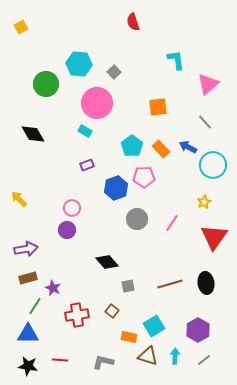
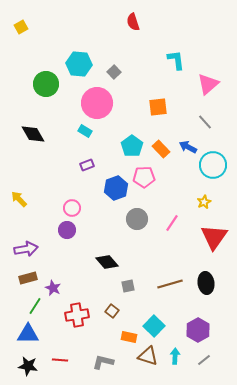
cyan square at (154, 326): rotated 15 degrees counterclockwise
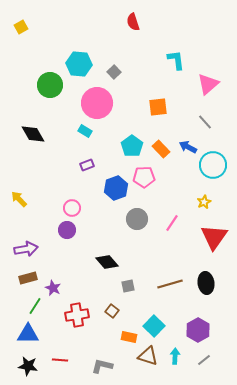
green circle at (46, 84): moved 4 px right, 1 px down
gray L-shape at (103, 362): moved 1 px left, 4 px down
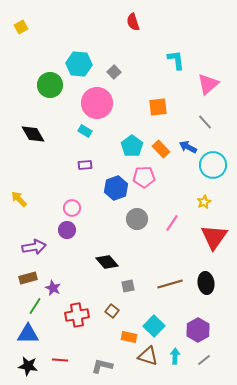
purple rectangle at (87, 165): moved 2 px left; rotated 16 degrees clockwise
purple arrow at (26, 249): moved 8 px right, 2 px up
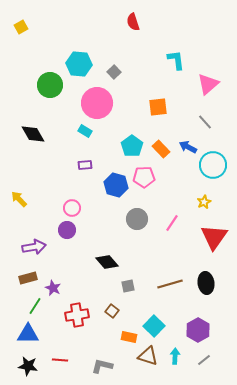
blue hexagon at (116, 188): moved 3 px up; rotated 25 degrees counterclockwise
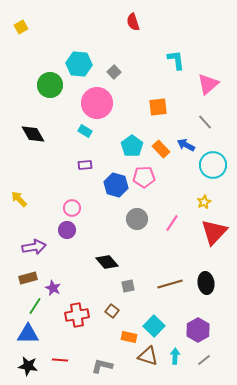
blue arrow at (188, 147): moved 2 px left, 2 px up
red triangle at (214, 237): moved 5 px up; rotated 8 degrees clockwise
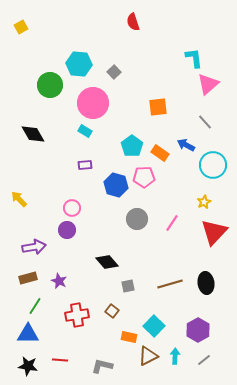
cyan L-shape at (176, 60): moved 18 px right, 2 px up
pink circle at (97, 103): moved 4 px left
orange rectangle at (161, 149): moved 1 px left, 4 px down; rotated 12 degrees counterclockwise
purple star at (53, 288): moved 6 px right, 7 px up
brown triangle at (148, 356): rotated 45 degrees counterclockwise
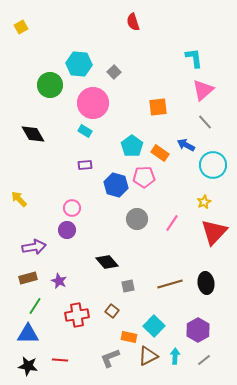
pink triangle at (208, 84): moved 5 px left, 6 px down
gray L-shape at (102, 366): moved 8 px right, 8 px up; rotated 35 degrees counterclockwise
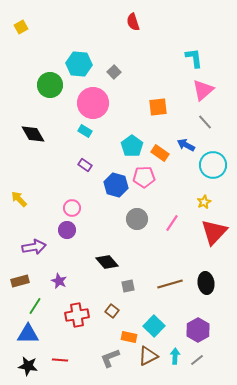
purple rectangle at (85, 165): rotated 40 degrees clockwise
brown rectangle at (28, 278): moved 8 px left, 3 px down
gray line at (204, 360): moved 7 px left
